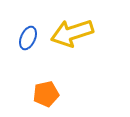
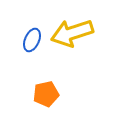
blue ellipse: moved 4 px right, 2 px down
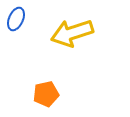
blue ellipse: moved 16 px left, 21 px up
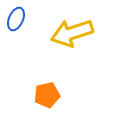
orange pentagon: moved 1 px right, 1 px down
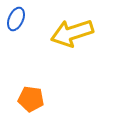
orange pentagon: moved 16 px left, 4 px down; rotated 20 degrees clockwise
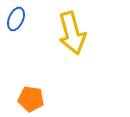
yellow arrow: rotated 87 degrees counterclockwise
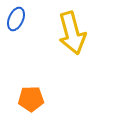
orange pentagon: rotated 10 degrees counterclockwise
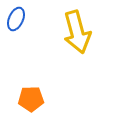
yellow arrow: moved 5 px right, 1 px up
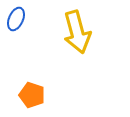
orange pentagon: moved 1 px right, 4 px up; rotated 20 degrees clockwise
